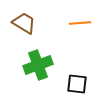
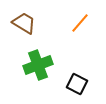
orange line: rotated 45 degrees counterclockwise
black square: rotated 20 degrees clockwise
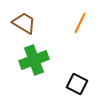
orange line: rotated 15 degrees counterclockwise
green cross: moved 4 px left, 5 px up
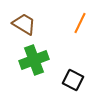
brown trapezoid: moved 1 px down
black square: moved 4 px left, 4 px up
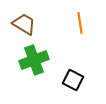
orange line: rotated 35 degrees counterclockwise
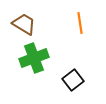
green cross: moved 2 px up
black square: rotated 25 degrees clockwise
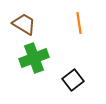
orange line: moved 1 px left
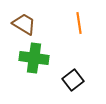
green cross: rotated 28 degrees clockwise
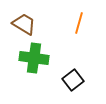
orange line: rotated 25 degrees clockwise
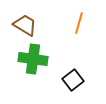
brown trapezoid: moved 1 px right, 1 px down
green cross: moved 1 px left, 1 px down
